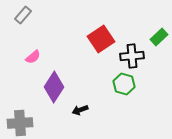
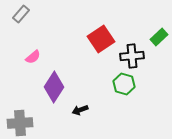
gray rectangle: moved 2 px left, 1 px up
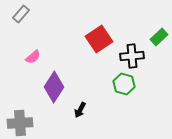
red square: moved 2 px left
black arrow: rotated 42 degrees counterclockwise
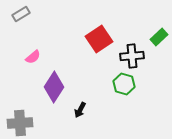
gray rectangle: rotated 18 degrees clockwise
